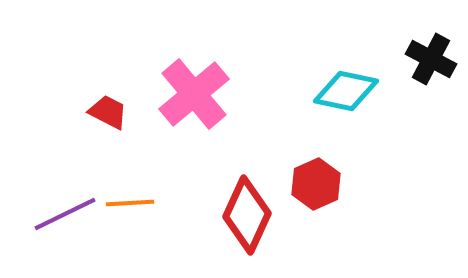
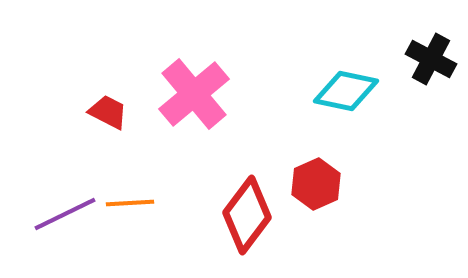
red diamond: rotated 12 degrees clockwise
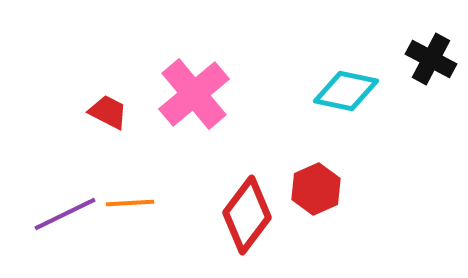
red hexagon: moved 5 px down
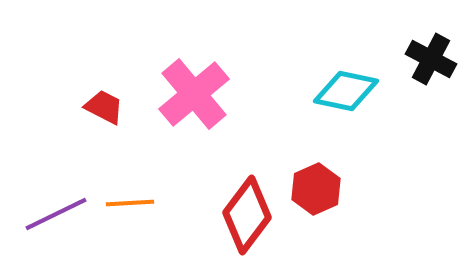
red trapezoid: moved 4 px left, 5 px up
purple line: moved 9 px left
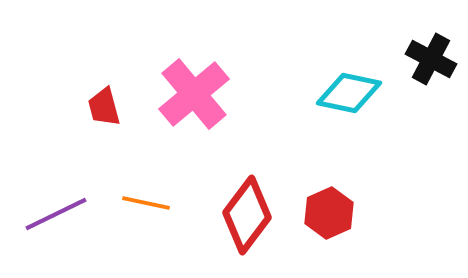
cyan diamond: moved 3 px right, 2 px down
red trapezoid: rotated 132 degrees counterclockwise
red hexagon: moved 13 px right, 24 px down
orange line: moved 16 px right; rotated 15 degrees clockwise
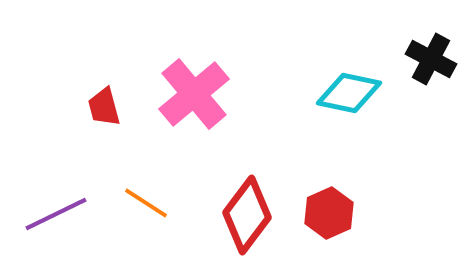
orange line: rotated 21 degrees clockwise
